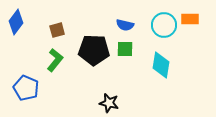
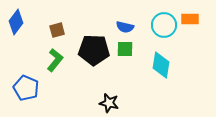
blue semicircle: moved 2 px down
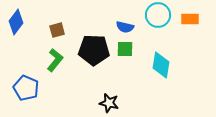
cyan circle: moved 6 px left, 10 px up
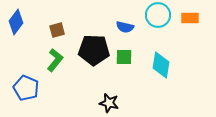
orange rectangle: moved 1 px up
green square: moved 1 px left, 8 px down
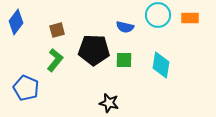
green square: moved 3 px down
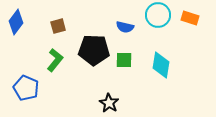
orange rectangle: rotated 18 degrees clockwise
brown square: moved 1 px right, 4 px up
black star: rotated 18 degrees clockwise
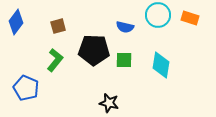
black star: rotated 18 degrees counterclockwise
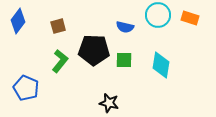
blue diamond: moved 2 px right, 1 px up
green L-shape: moved 5 px right, 1 px down
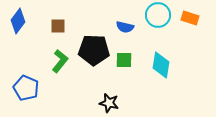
brown square: rotated 14 degrees clockwise
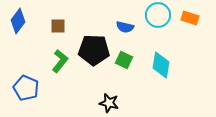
green square: rotated 24 degrees clockwise
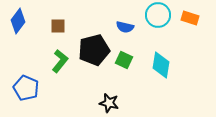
black pentagon: rotated 16 degrees counterclockwise
